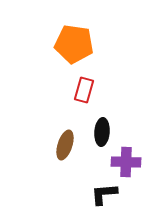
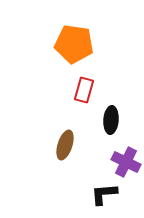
black ellipse: moved 9 px right, 12 px up
purple cross: rotated 24 degrees clockwise
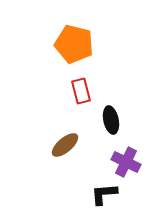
orange pentagon: rotated 6 degrees clockwise
red rectangle: moved 3 px left, 1 px down; rotated 30 degrees counterclockwise
black ellipse: rotated 16 degrees counterclockwise
brown ellipse: rotated 32 degrees clockwise
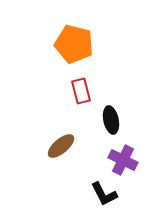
brown ellipse: moved 4 px left, 1 px down
purple cross: moved 3 px left, 2 px up
black L-shape: rotated 112 degrees counterclockwise
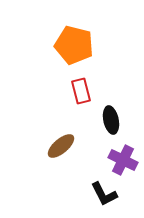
orange pentagon: moved 1 px down
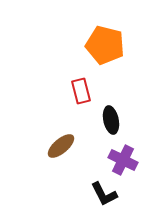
orange pentagon: moved 31 px right
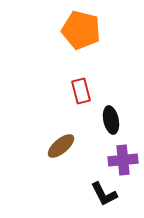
orange pentagon: moved 24 px left, 15 px up
purple cross: rotated 32 degrees counterclockwise
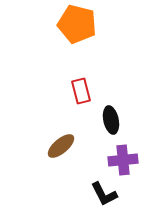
orange pentagon: moved 4 px left, 6 px up
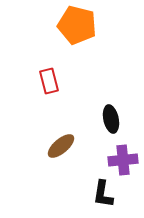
orange pentagon: moved 1 px down
red rectangle: moved 32 px left, 10 px up
black ellipse: moved 1 px up
black L-shape: moved 1 px left; rotated 36 degrees clockwise
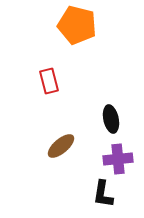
purple cross: moved 5 px left, 1 px up
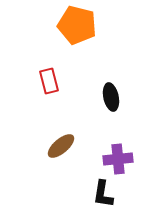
black ellipse: moved 22 px up
